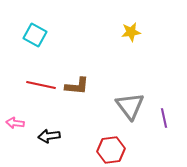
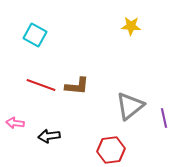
yellow star: moved 6 px up; rotated 12 degrees clockwise
red line: rotated 8 degrees clockwise
gray triangle: rotated 28 degrees clockwise
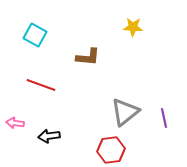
yellow star: moved 2 px right, 1 px down
brown L-shape: moved 11 px right, 29 px up
gray triangle: moved 5 px left, 6 px down
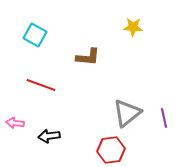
gray triangle: moved 2 px right, 1 px down
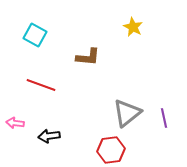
yellow star: rotated 24 degrees clockwise
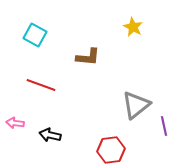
gray triangle: moved 9 px right, 8 px up
purple line: moved 8 px down
black arrow: moved 1 px right, 1 px up; rotated 20 degrees clockwise
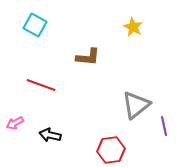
cyan square: moved 10 px up
pink arrow: rotated 36 degrees counterclockwise
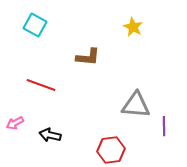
gray triangle: rotated 44 degrees clockwise
purple line: rotated 12 degrees clockwise
